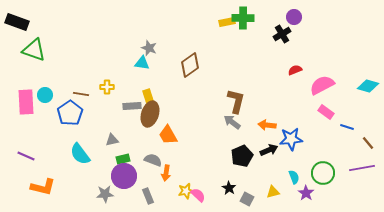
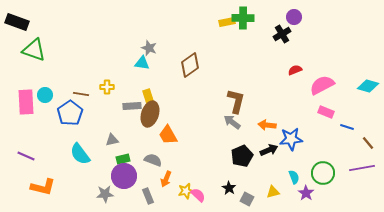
pink rectangle at (326, 112): rotated 14 degrees counterclockwise
orange arrow at (166, 173): moved 6 px down; rotated 14 degrees clockwise
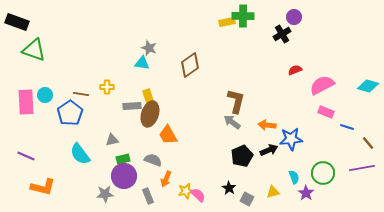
green cross at (243, 18): moved 2 px up
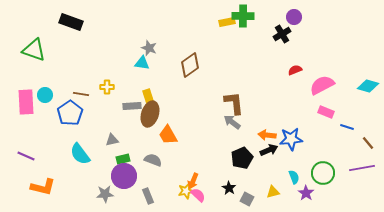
black rectangle at (17, 22): moved 54 px right
brown L-shape at (236, 101): moved 2 px left, 2 px down; rotated 20 degrees counterclockwise
orange arrow at (267, 125): moved 10 px down
black pentagon at (242, 156): moved 2 px down
orange arrow at (166, 179): moved 27 px right, 2 px down
